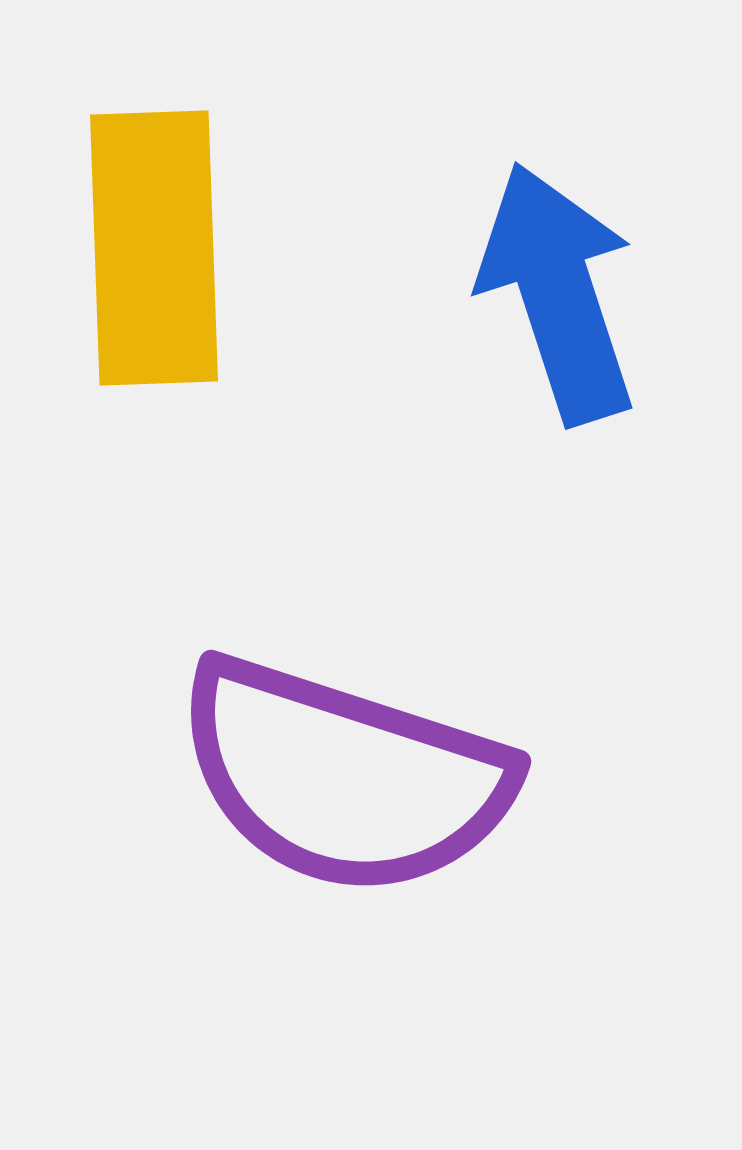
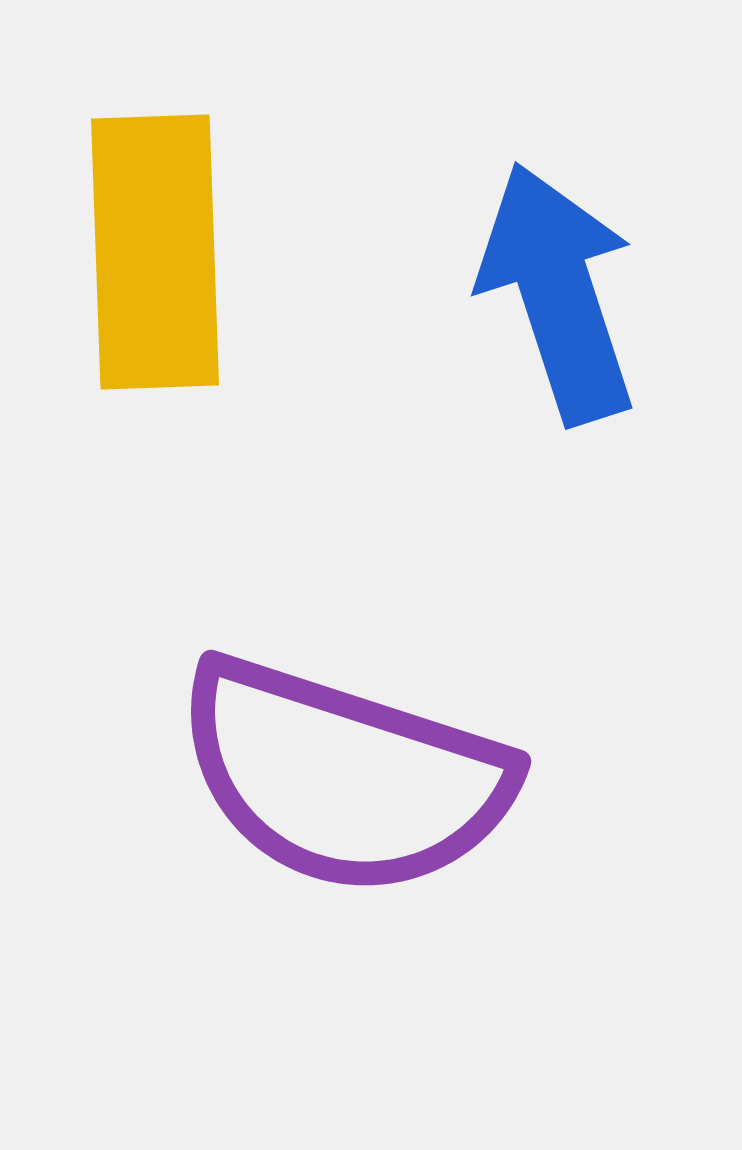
yellow rectangle: moved 1 px right, 4 px down
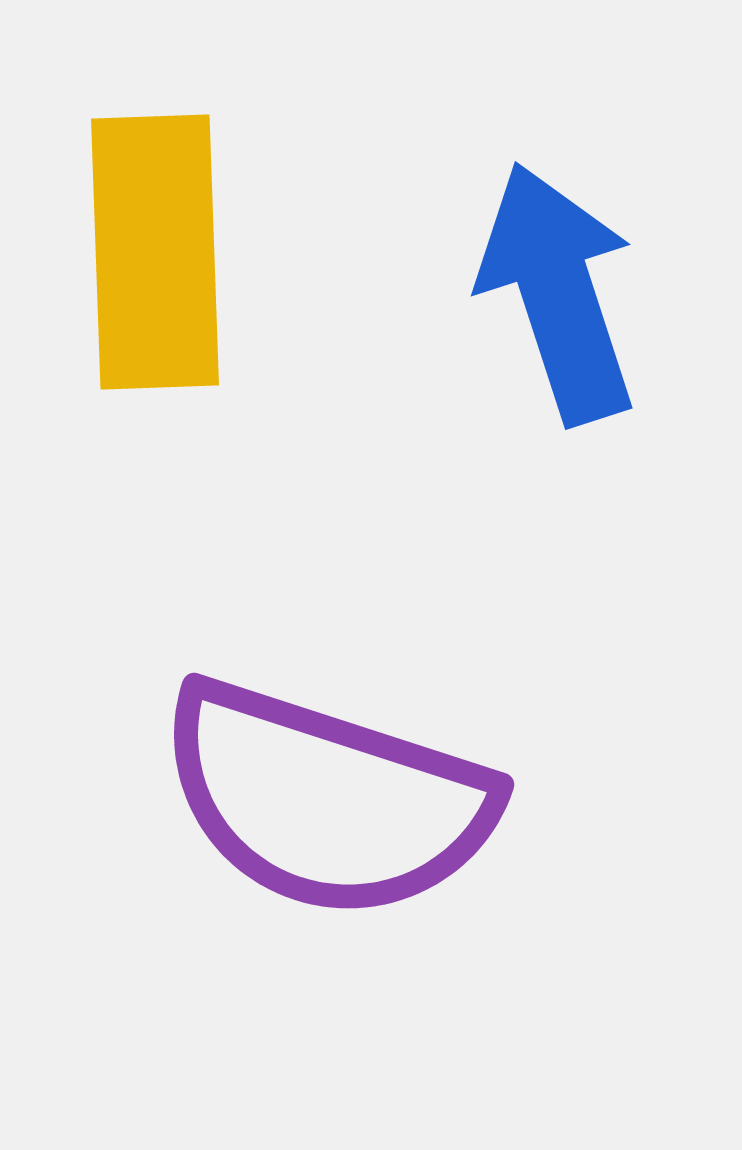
purple semicircle: moved 17 px left, 23 px down
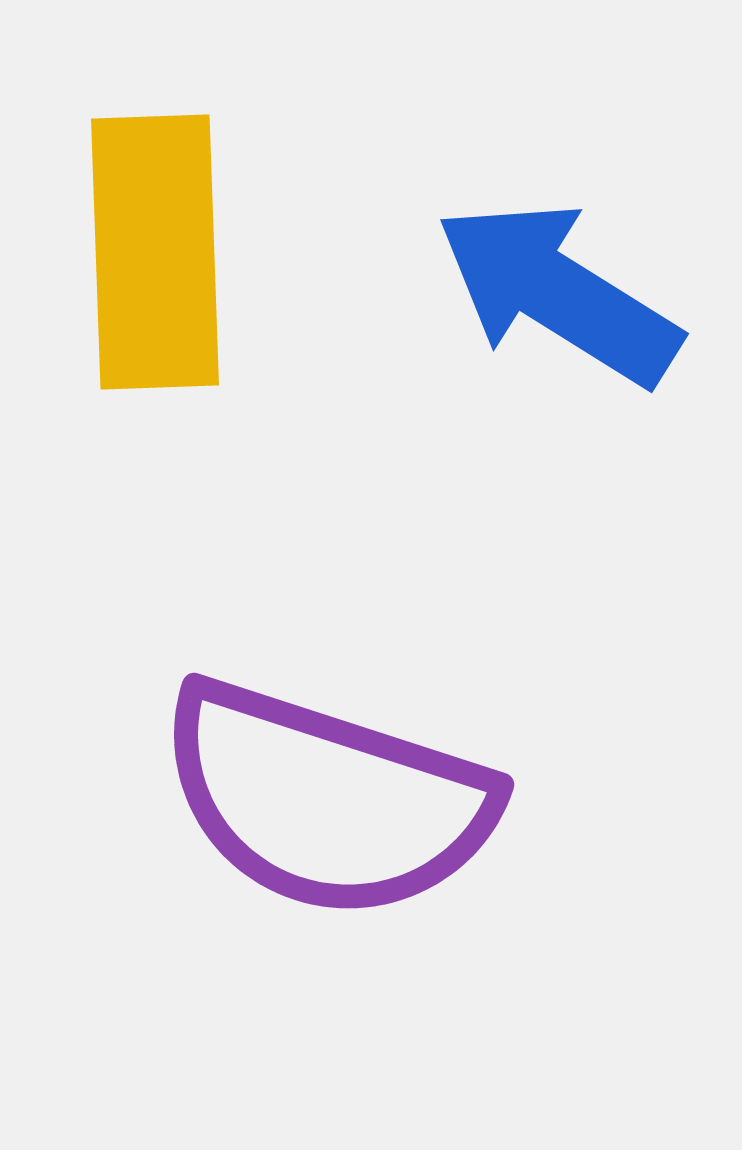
blue arrow: rotated 40 degrees counterclockwise
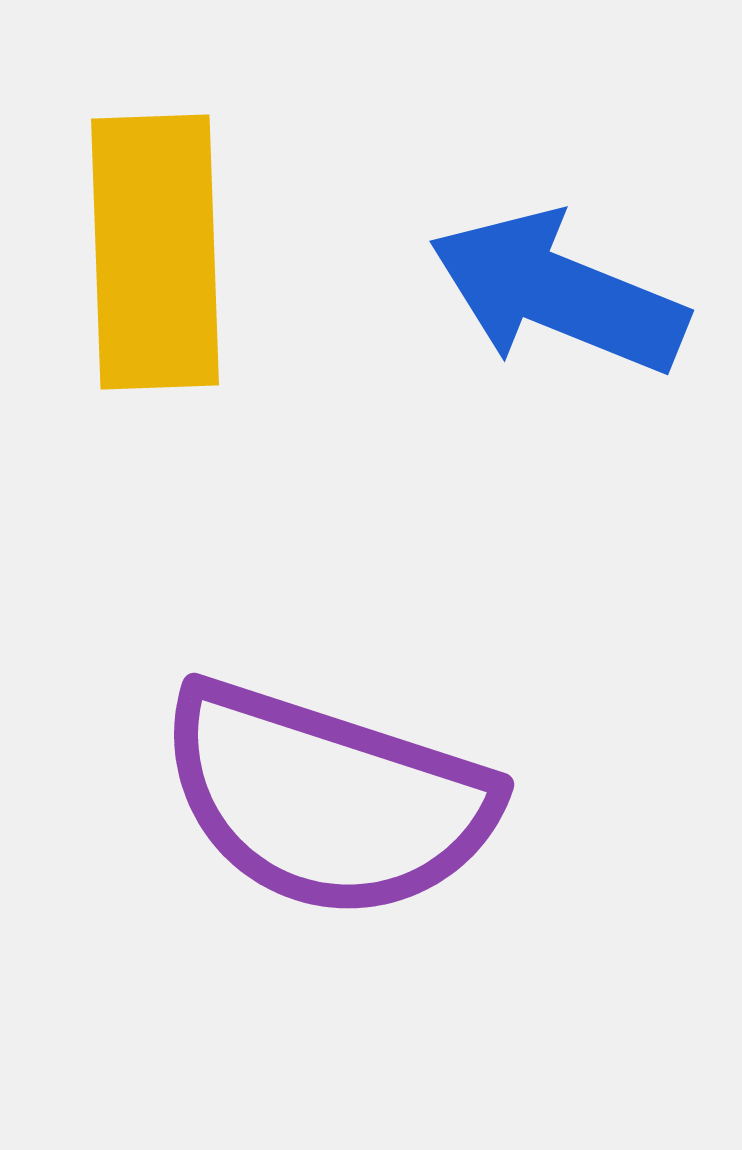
blue arrow: rotated 10 degrees counterclockwise
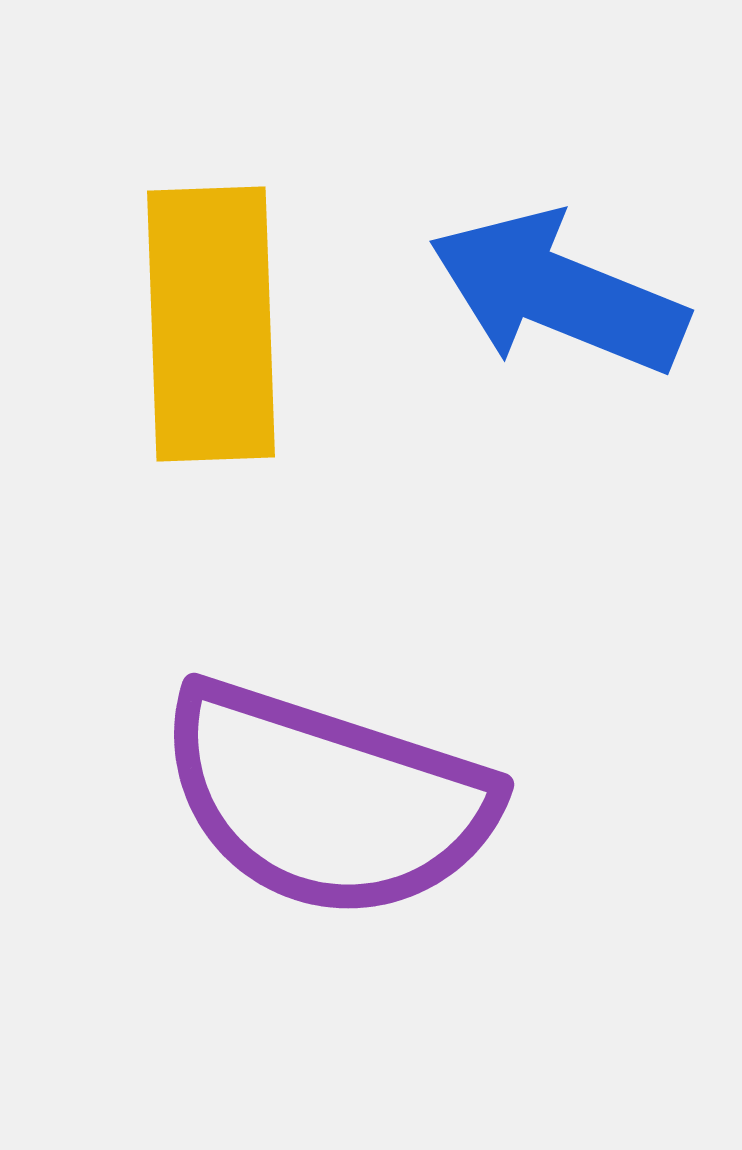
yellow rectangle: moved 56 px right, 72 px down
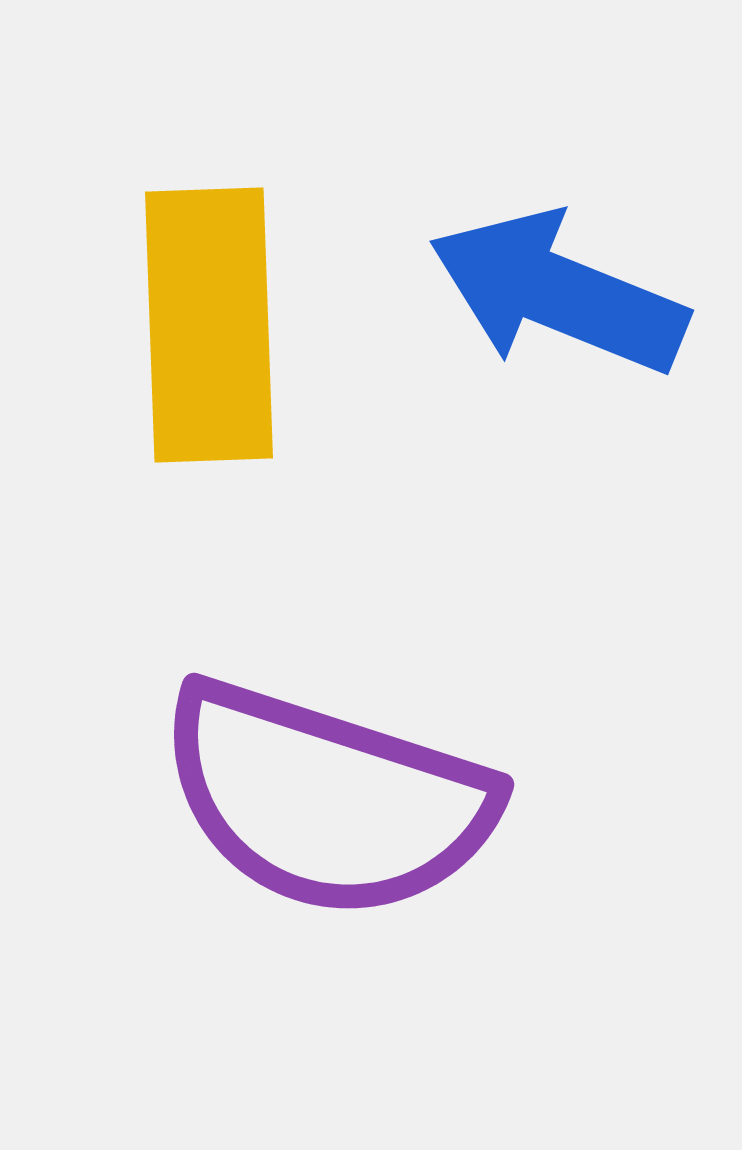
yellow rectangle: moved 2 px left, 1 px down
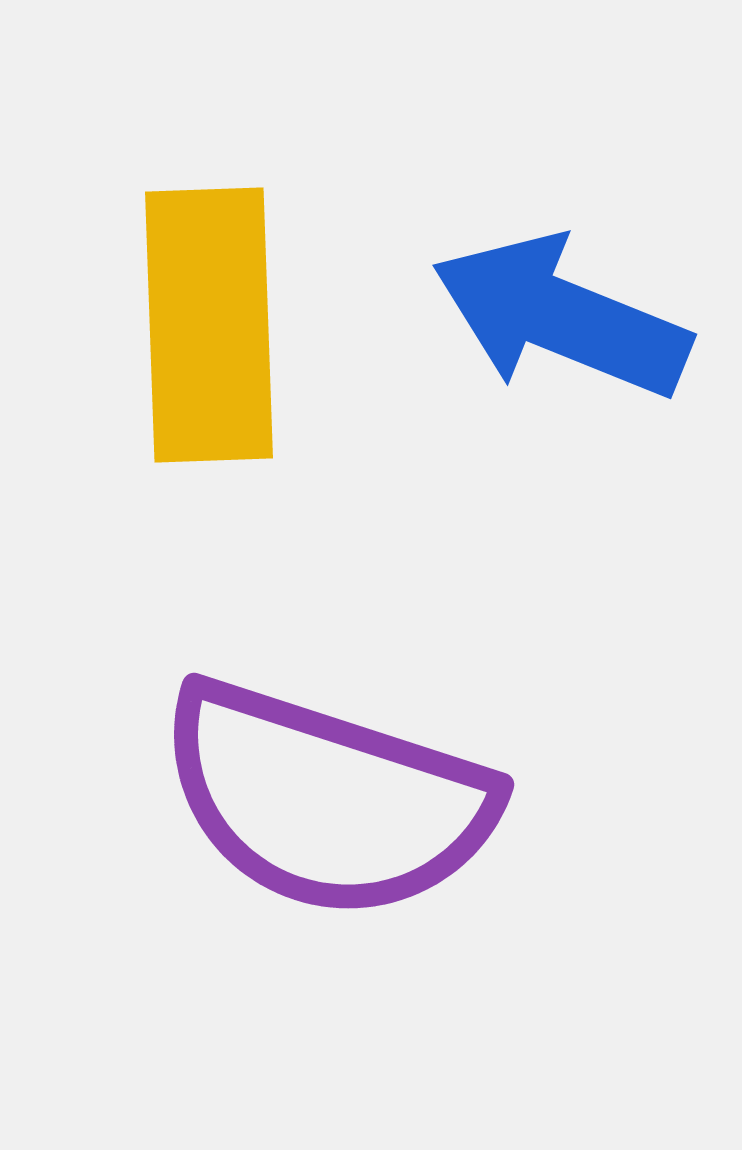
blue arrow: moved 3 px right, 24 px down
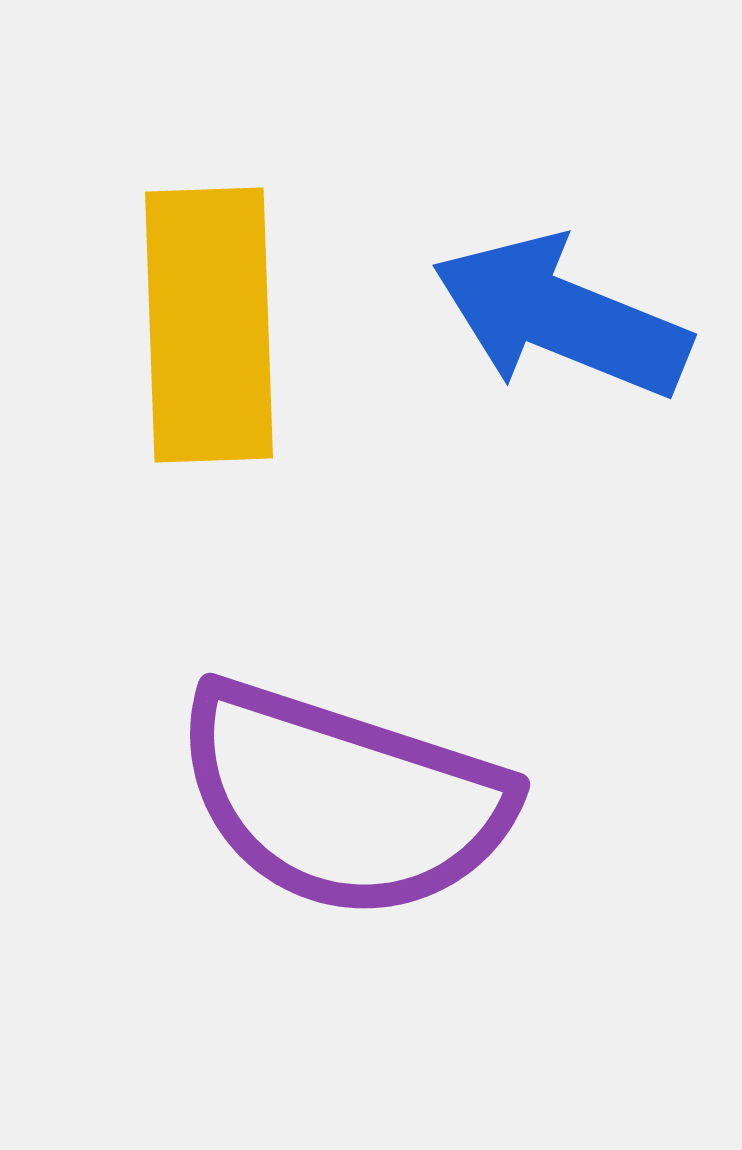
purple semicircle: moved 16 px right
